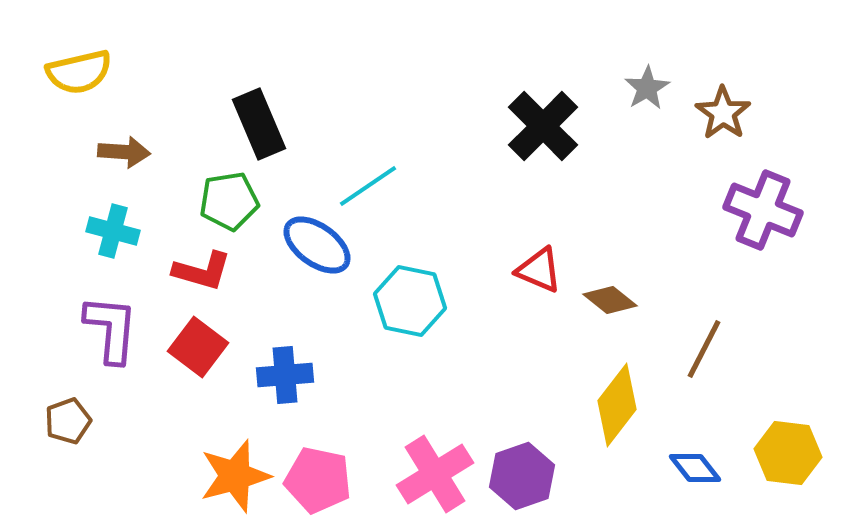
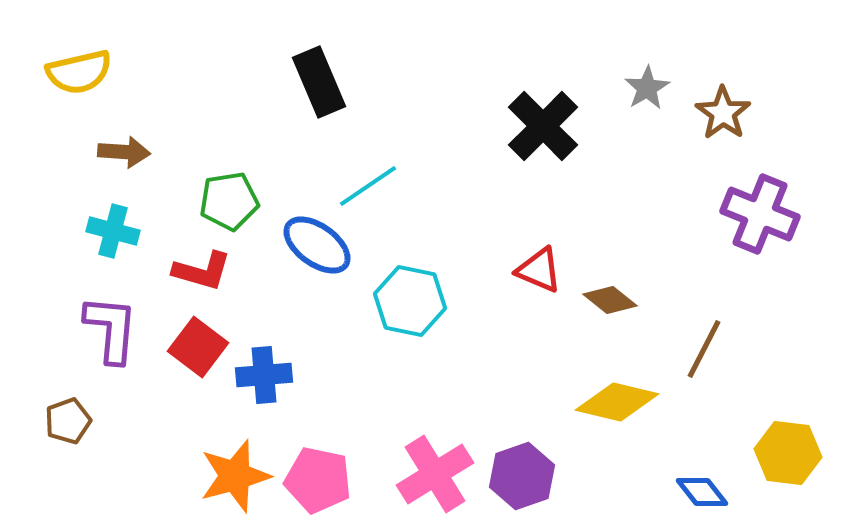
black rectangle: moved 60 px right, 42 px up
purple cross: moved 3 px left, 4 px down
blue cross: moved 21 px left
yellow diamond: moved 3 px up; rotated 66 degrees clockwise
blue diamond: moved 7 px right, 24 px down
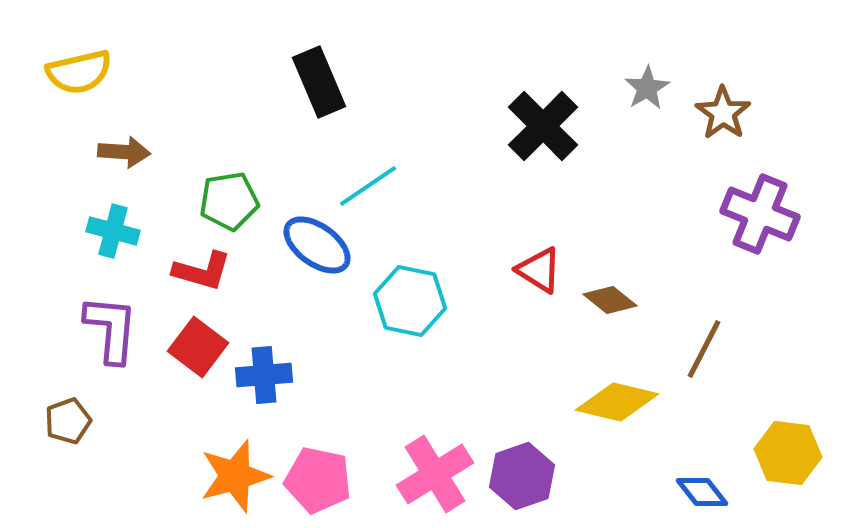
red triangle: rotated 9 degrees clockwise
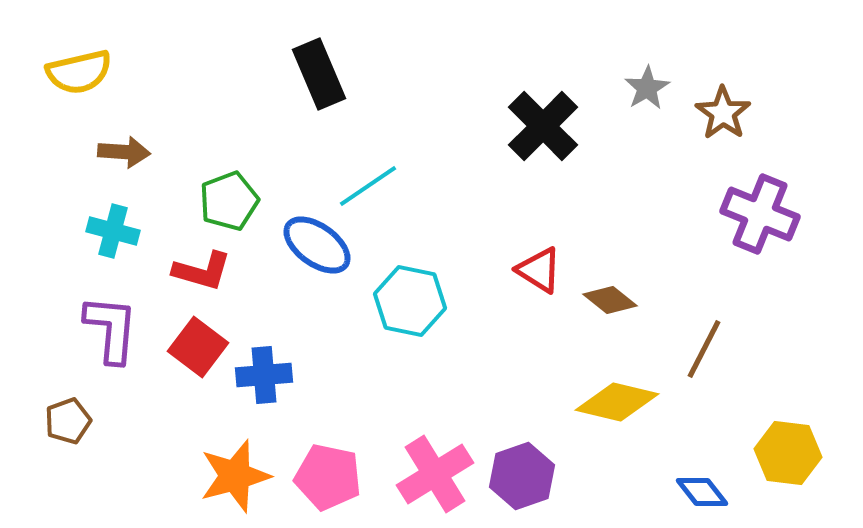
black rectangle: moved 8 px up
green pentagon: rotated 12 degrees counterclockwise
pink pentagon: moved 10 px right, 3 px up
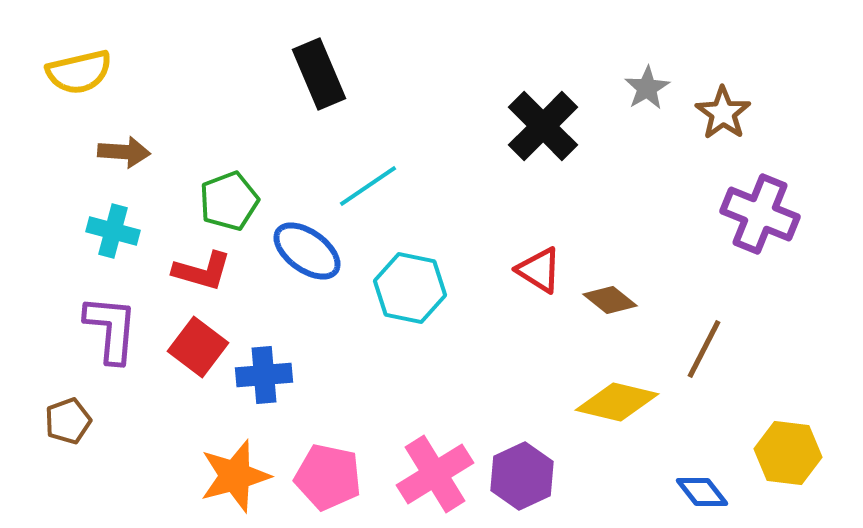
blue ellipse: moved 10 px left, 6 px down
cyan hexagon: moved 13 px up
purple hexagon: rotated 6 degrees counterclockwise
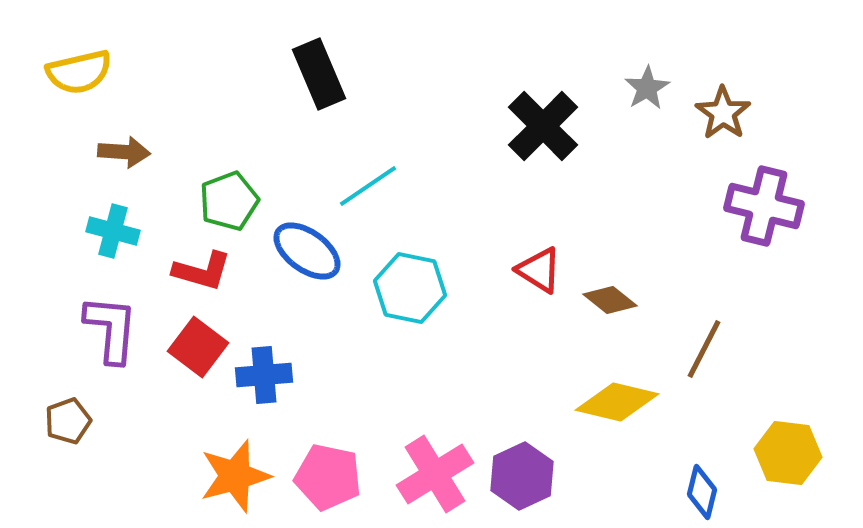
purple cross: moved 4 px right, 8 px up; rotated 8 degrees counterclockwise
blue diamond: rotated 52 degrees clockwise
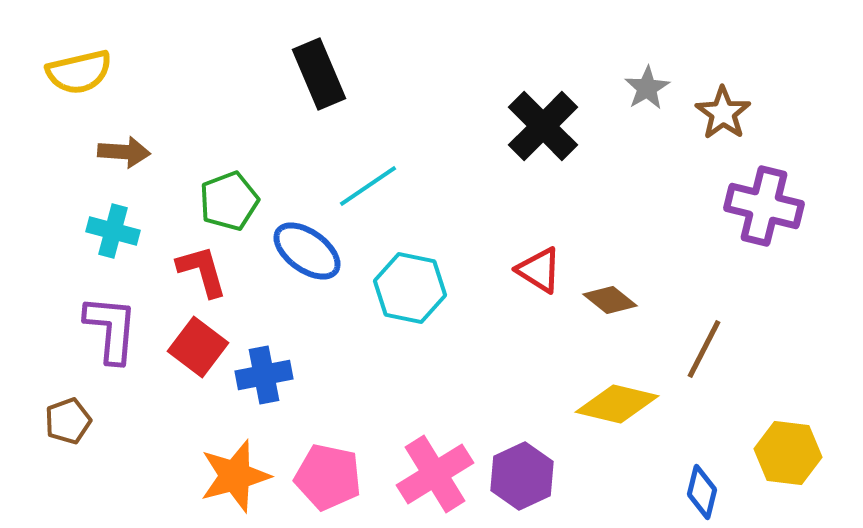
red L-shape: rotated 122 degrees counterclockwise
blue cross: rotated 6 degrees counterclockwise
yellow diamond: moved 2 px down
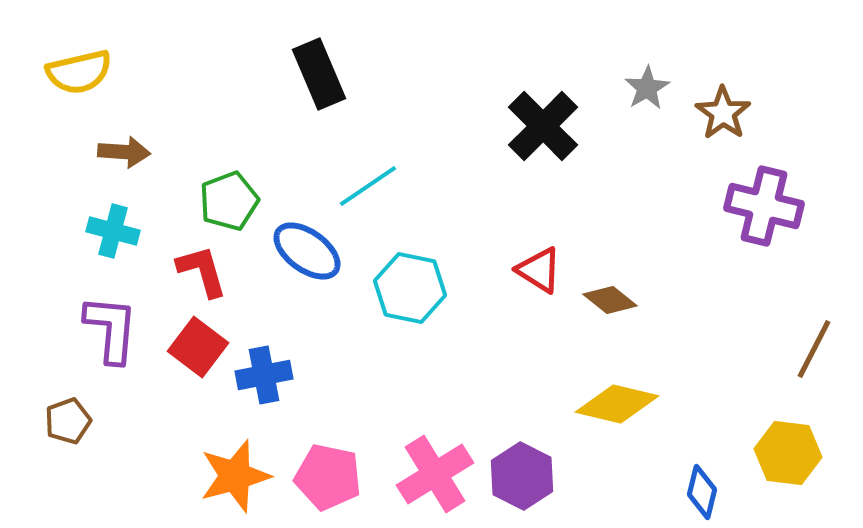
brown line: moved 110 px right
purple hexagon: rotated 8 degrees counterclockwise
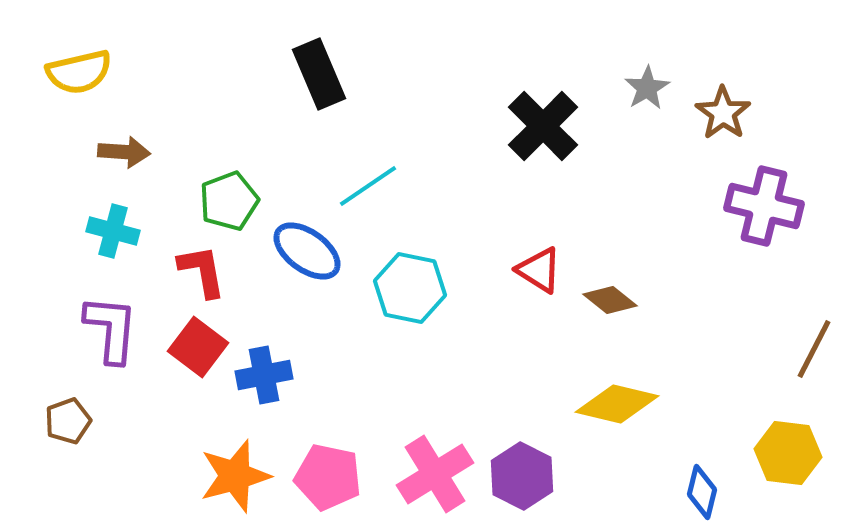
red L-shape: rotated 6 degrees clockwise
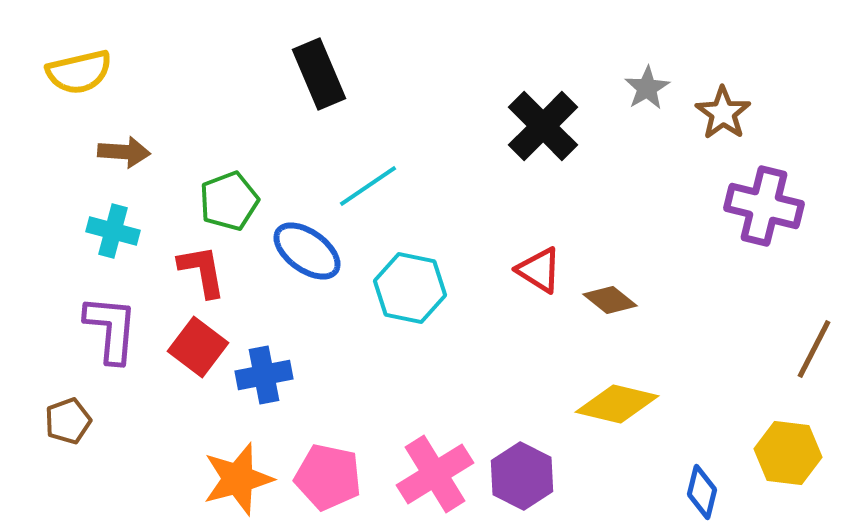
orange star: moved 3 px right, 3 px down
